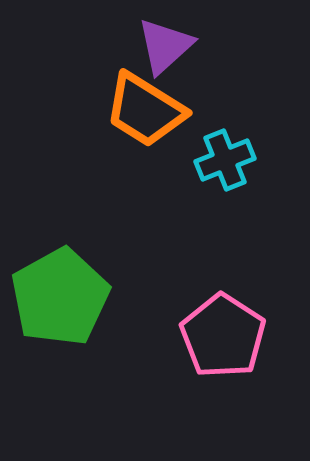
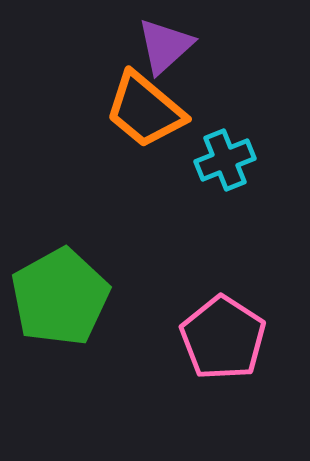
orange trapezoid: rotated 8 degrees clockwise
pink pentagon: moved 2 px down
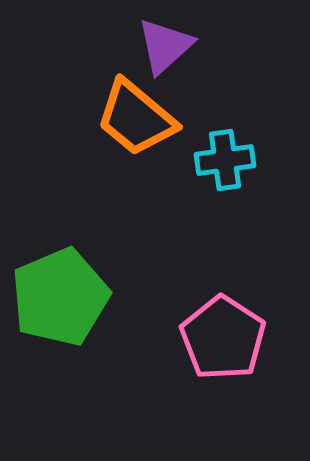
orange trapezoid: moved 9 px left, 8 px down
cyan cross: rotated 14 degrees clockwise
green pentagon: rotated 6 degrees clockwise
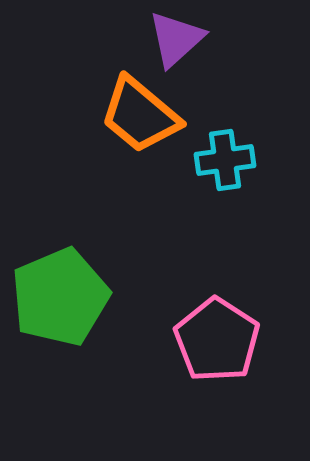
purple triangle: moved 11 px right, 7 px up
orange trapezoid: moved 4 px right, 3 px up
pink pentagon: moved 6 px left, 2 px down
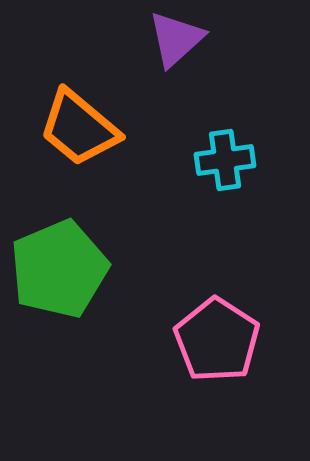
orange trapezoid: moved 61 px left, 13 px down
green pentagon: moved 1 px left, 28 px up
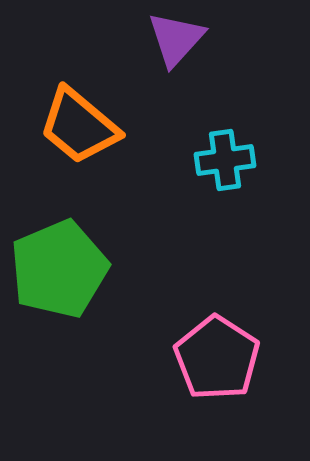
purple triangle: rotated 6 degrees counterclockwise
orange trapezoid: moved 2 px up
pink pentagon: moved 18 px down
